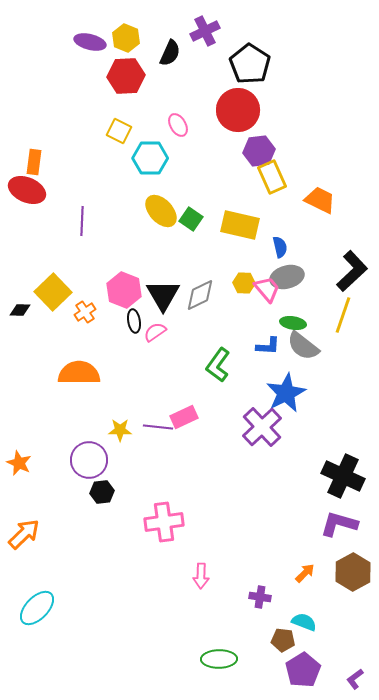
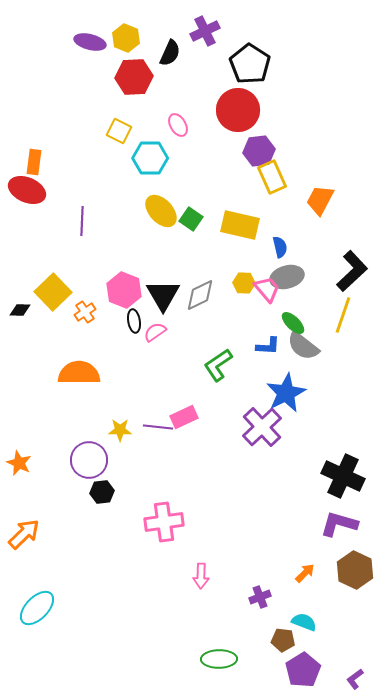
red hexagon at (126, 76): moved 8 px right, 1 px down
orange trapezoid at (320, 200): rotated 88 degrees counterclockwise
green ellipse at (293, 323): rotated 35 degrees clockwise
green L-shape at (218, 365): rotated 20 degrees clockwise
brown hexagon at (353, 572): moved 2 px right, 2 px up; rotated 6 degrees counterclockwise
purple cross at (260, 597): rotated 30 degrees counterclockwise
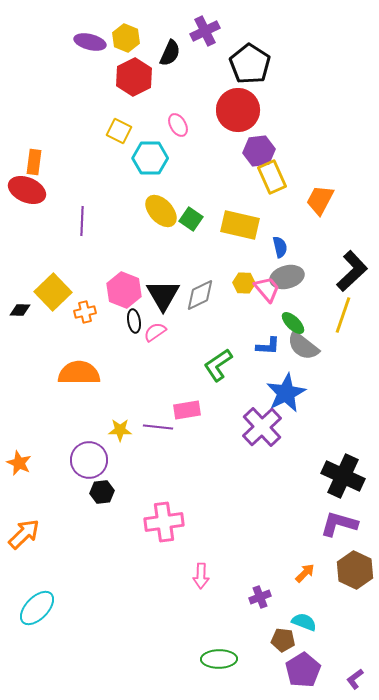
red hexagon at (134, 77): rotated 24 degrees counterclockwise
orange cross at (85, 312): rotated 20 degrees clockwise
pink rectangle at (184, 417): moved 3 px right, 7 px up; rotated 16 degrees clockwise
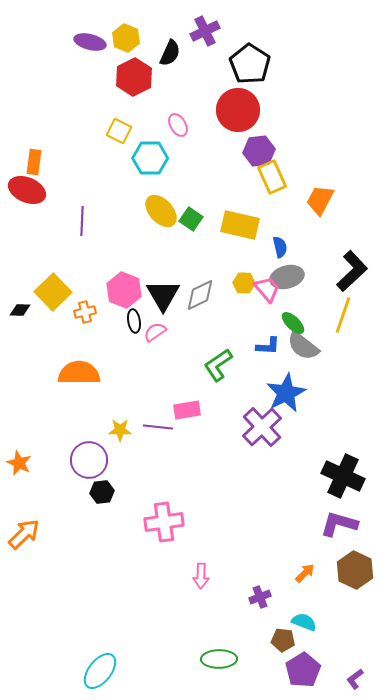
cyan ellipse at (37, 608): moved 63 px right, 63 px down; rotated 6 degrees counterclockwise
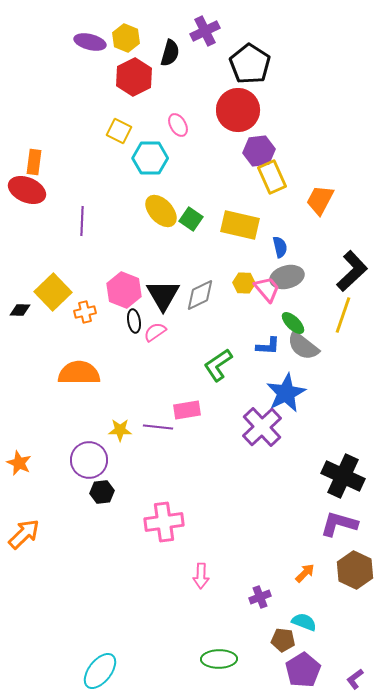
black semicircle at (170, 53): rotated 8 degrees counterclockwise
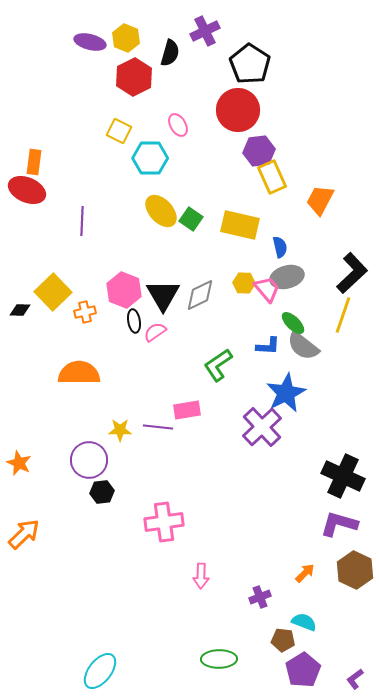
black L-shape at (352, 271): moved 2 px down
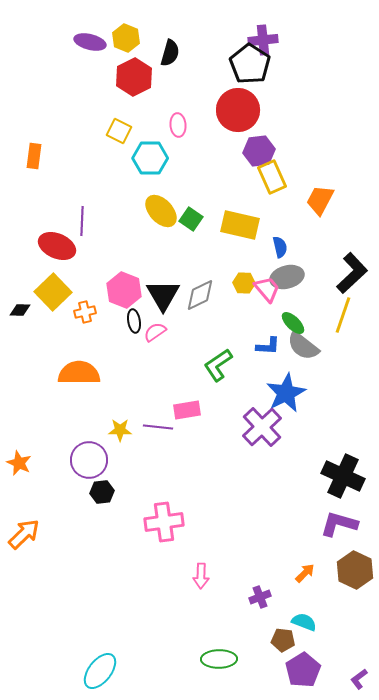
purple cross at (205, 31): moved 58 px right, 9 px down; rotated 20 degrees clockwise
pink ellipse at (178, 125): rotated 25 degrees clockwise
orange rectangle at (34, 162): moved 6 px up
red ellipse at (27, 190): moved 30 px right, 56 px down
purple L-shape at (355, 679): moved 4 px right
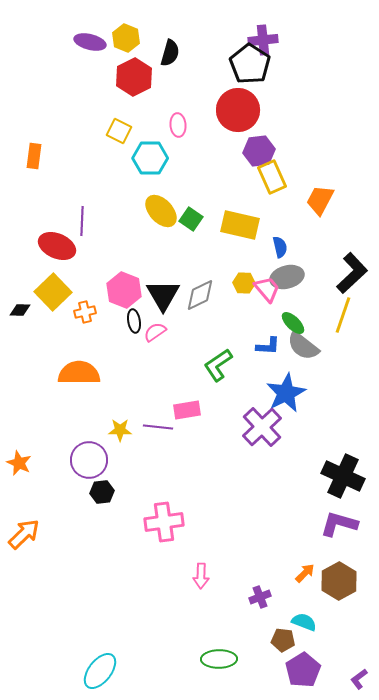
brown hexagon at (355, 570): moved 16 px left, 11 px down; rotated 6 degrees clockwise
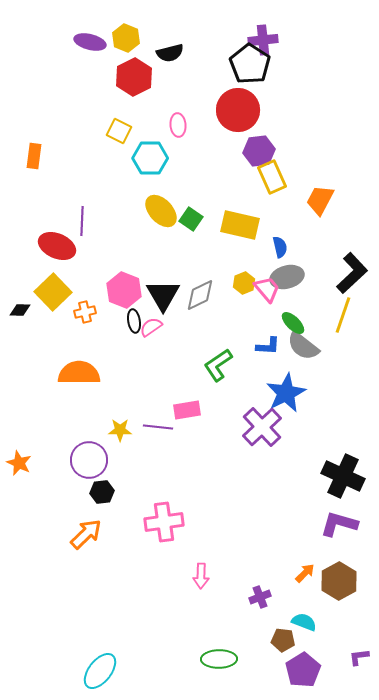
black semicircle at (170, 53): rotated 60 degrees clockwise
yellow hexagon at (244, 283): rotated 25 degrees counterclockwise
pink semicircle at (155, 332): moved 4 px left, 5 px up
orange arrow at (24, 534): moved 62 px right
purple L-shape at (359, 679): moved 22 px up; rotated 30 degrees clockwise
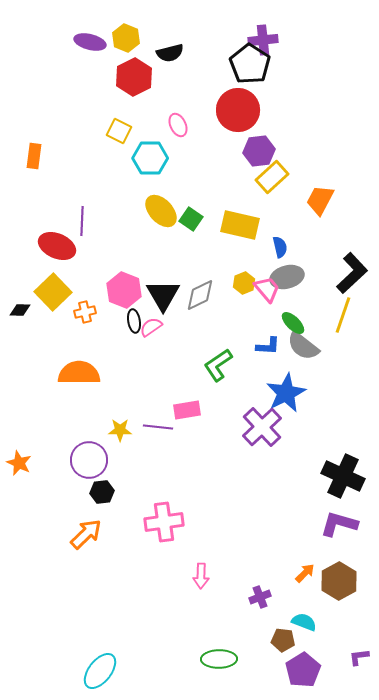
pink ellipse at (178, 125): rotated 20 degrees counterclockwise
yellow rectangle at (272, 177): rotated 72 degrees clockwise
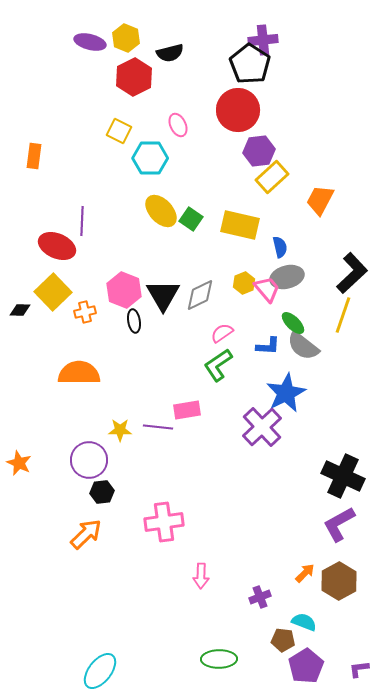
pink semicircle at (151, 327): moved 71 px right, 6 px down
purple L-shape at (339, 524): rotated 45 degrees counterclockwise
purple L-shape at (359, 657): moved 12 px down
purple pentagon at (303, 670): moved 3 px right, 4 px up
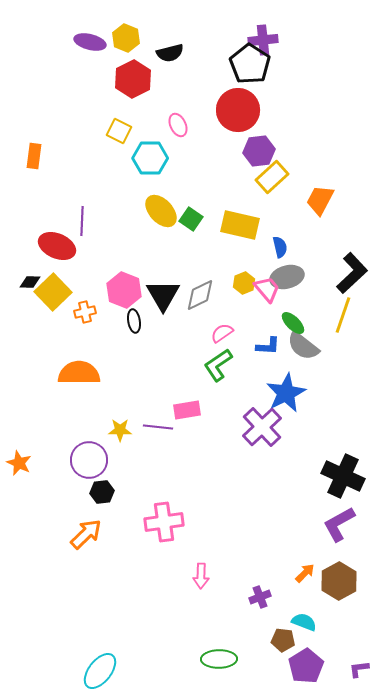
red hexagon at (134, 77): moved 1 px left, 2 px down
black diamond at (20, 310): moved 10 px right, 28 px up
